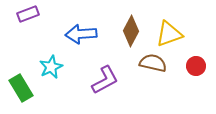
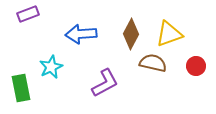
brown diamond: moved 3 px down
purple L-shape: moved 3 px down
green rectangle: rotated 20 degrees clockwise
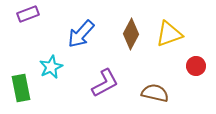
blue arrow: rotated 44 degrees counterclockwise
brown semicircle: moved 2 px right, 30 px down
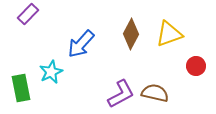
purple rectangle: rotated 25 degrees counterclockwise
blue arrow: moved 10 px down
cyan star: moved 5 px down
purple L-shape: moved 16 px right, 11 px down
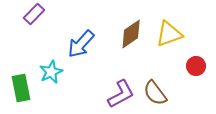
purple rectangle: moved 6 px right
brown diamond: rotated 28 degrees clockwise
brown semicircle: rotated 140 degrees counterclockwise
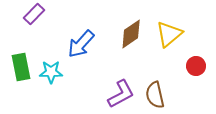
yellow triangle: rotated 20 degrees counterclockwise
cyan star: rotated 25 degrees clockwise
green rectangle: moved 21 px up
brown semicircle: moved 2 px down; rotated 24 degrees clockwise
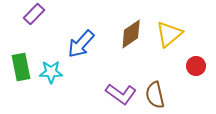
purple L-shape: rotated 64 degrees clockwise
